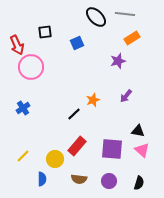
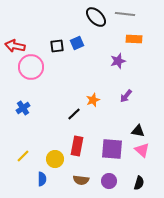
black square: moved 12 px right, 14 px down
orange rectangle: moved 2 px right, 1 px down; rotated 35 degrees clockwise
red arrow: moved 2 px left, 1 px down; rotated 126 degrees clockwise
red rectangle: rotated 30 degrees counterclockwise
brown semicircle: moved 2 px right, 1 px down
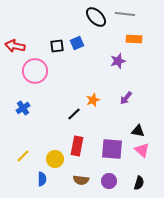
pink circle: moved 4 px right, 4 px down
purple arrow: moved 2 px down
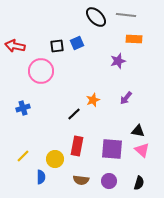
gray line: moved 1 px right, 1 px down
pink circle: moved 6 px right
blue cross: rotated 16 degrees clockwise
blue semicircle: moved 1 px left, 2 px up
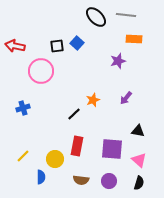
blue square: rotated 24 degrees counterclockwise
pink triangle: moved 3 px left, 10 px down
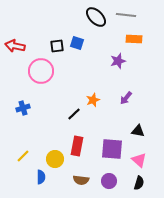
blue square: rotated 24 degrees counterclockwise
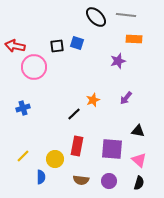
pink circle: moved 7 px left, 4 px up
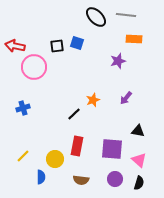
purple circle: moved 6 px right, 2 px up
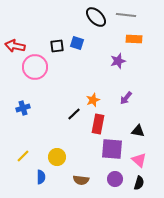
pink circle: moved 1 px right
red rectangle: moved 21 px right, 22 px up
yellow circle: moved 2 px right, 2 px up
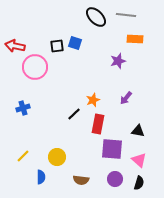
orange rectangle: moved 1 px right
blue square: moved 2 px left
